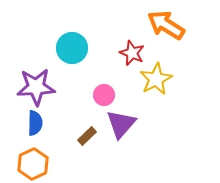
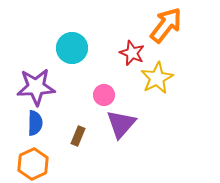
orange arrow: rotated 96 degrees clockwise
yellow star: moved 1 px right, 1 px up
brown rectangle: moved 9 px left; rotated 24 degrees counterclockwise
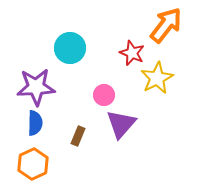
cyan circle: moved 2 px left
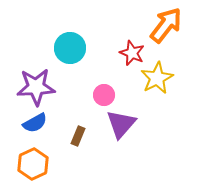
blue semicircle: rotated 60 degrees clockwise
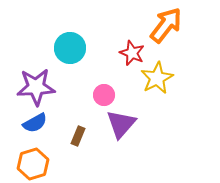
orange hexagon: rotated 8 degrees clockwise
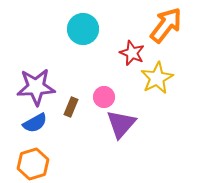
cyan circle: moved 13 px right, 19 px up
pink circle: moved 2 px down
brown rectangle: moved 7 px left, 29 px up
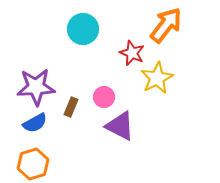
purple triangle: moved 1 px left, 2 px down; rotated 44 degrees counterclockwise
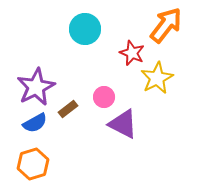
cyan circle: moved 2 px right
purple star: rotated 24 degrees counterclockwise
brown rectangle: moved 3 px left, 2 px down; rotated 30 degrees clockwise
purple triangle: moved 3 px right, 2 px up
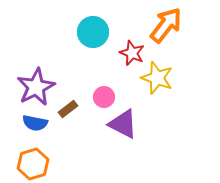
cyan circle: moved 8 px right, 3 px down
yellow star: rotated 24 degrees counterclockwise
blue semicircle: rotated 40 degrees clockwise
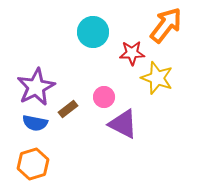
red star: rotated 25 degrees counterclockwise
